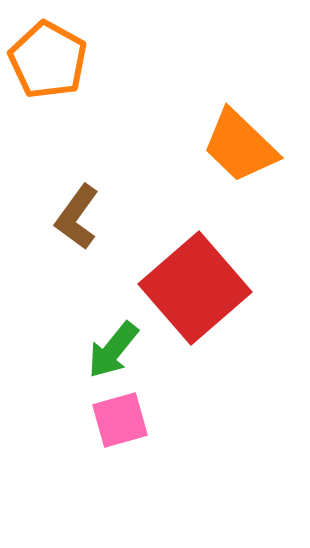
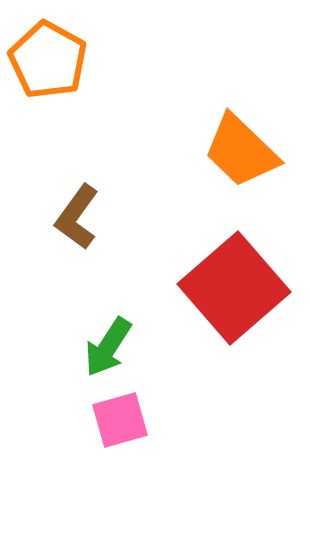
orange trapezoid: moved 1 px right, 5 px down
red square: moved 39 px right
green arrow: moved 5 px left, 3 px up; rotated 6 degrees counterclockwise
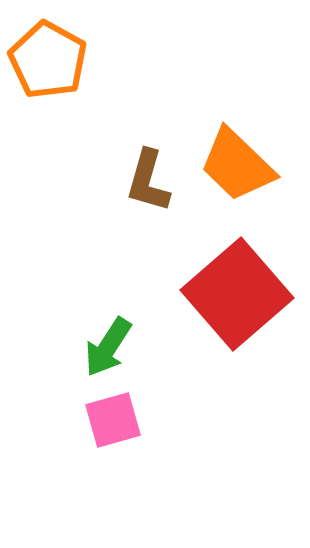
orange trapezoid: moved 4 px left, 14 px down
brown L-shape: moved 71 px right, 36 px up; rotated 20 degrees counterclockwise
red square: moved 3 px right, 6 px down
pink square: moved 7 px left
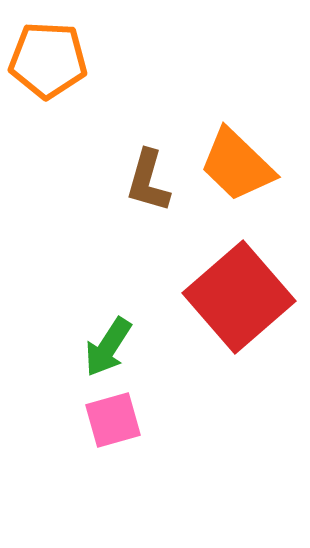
orange pentagon: rotated 26 degrees counterclockwise
red square: moved 2 px right, 3 px down
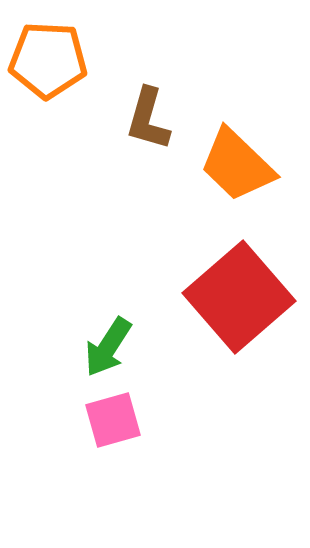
brown L-shape: moved 62 px up
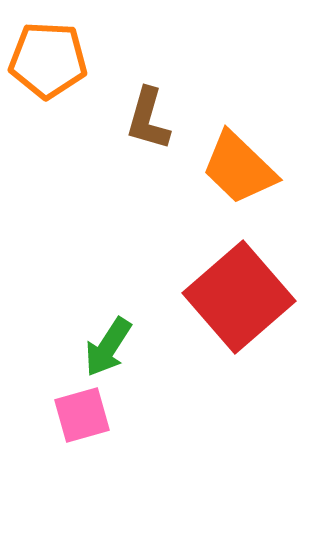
orange trapezoid: moved 2 px right, 3 px down
pink square: moved 31 px left, 5 px up
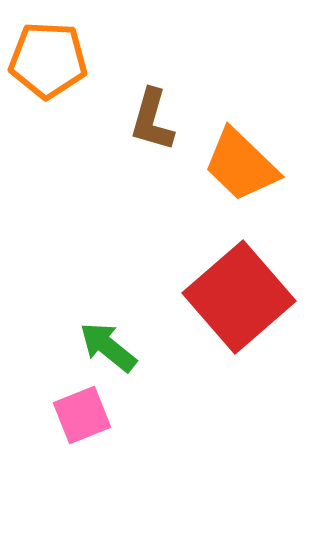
brown L-shape: moved 4 px right, 1 px down
orange trapezoid: moved 2 px right, 3 px up
green arrow: rotated 96 degrees clockwise
pink square: rotated 6 degrees counterclockwise
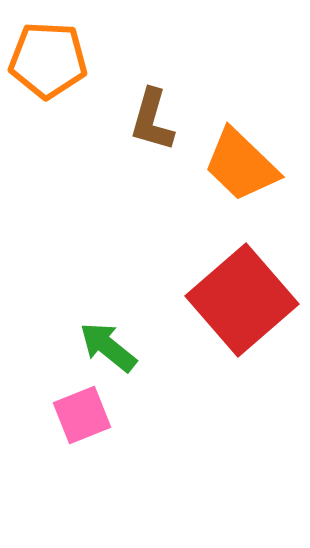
red square: moved 3 px right, 3 px down
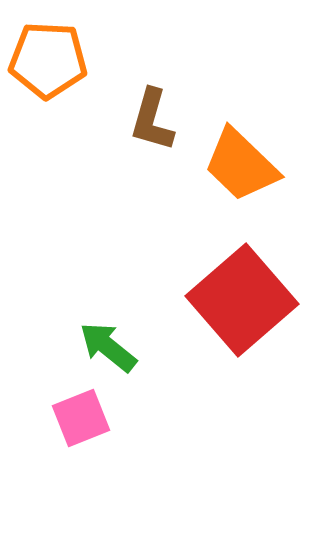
pink square: moved 1 px left, 3 px down
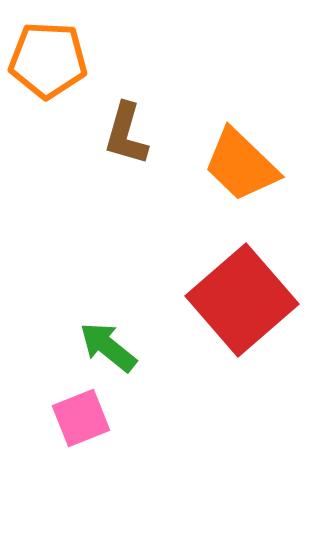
brown L-shape: moved 26 px left, 14 px down
